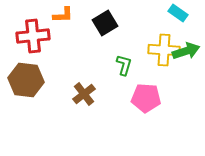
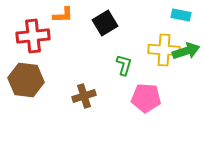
cyan rectangle: moved 3 px right, 2 px down; rotated 24 degrees counterclockwise
brown cross: moved 2 px down; rotated 20 degrees clockwise
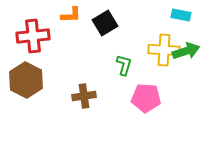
orange L-shape: moved 8 px right
brown hexagon: rotated 20 degrees clockwise
brown cross: rotated 10 degrees clockwise
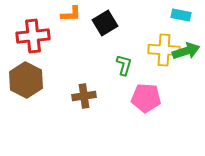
orange L-shape: moved 1 px up
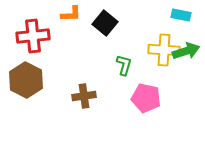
black square: rotated 20 degrees counterclockwise
pink pentagon: rotated 8 degrees clockwise
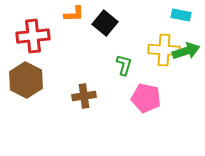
orange L-shape: moved 3 px right
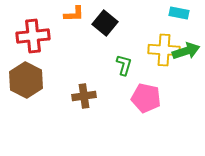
cyan rectangle: moved 2 px left, 2 px up
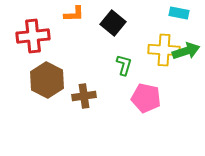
black square: moved 8 px right
brown hexagon: moved 21 px right
